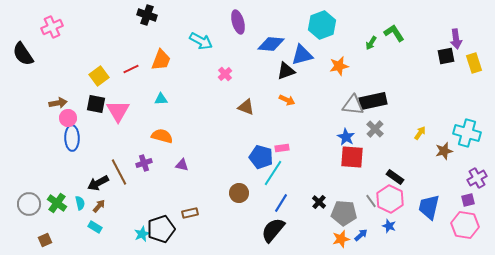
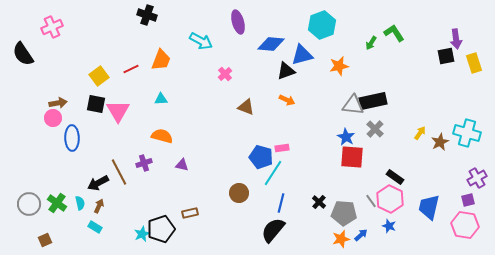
pink circle at (68, 118): moved 15 px left
brown star at (444, 151): moved 4 px left, 9 px up; rotated 12 degrees counterclockwise
blue line at (281, 203): rotated 18 degrees counterclockwise
brown arrow at (99, 206): rotated 16 degrees counterclockwise
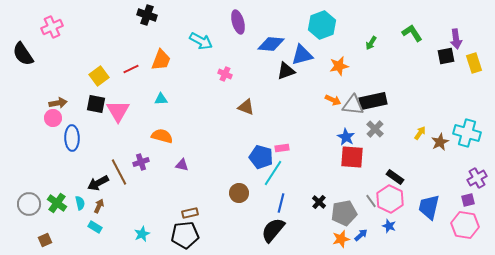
green L-shape at (394, 33): moved 18 px right
pink cross at (225, 74): rotated 24 degrees counterclockwise
orange arrow at (287, 100): moved 46 px right
purple cross at (144, 163): moved 3 px left, 1 px up
gray pentagon at (344, 213): rotated 15 degrees counterclockwise
black pentagon at (161, 229): moved 24 px right, 6 px down; rotated 12 degrees clockwise
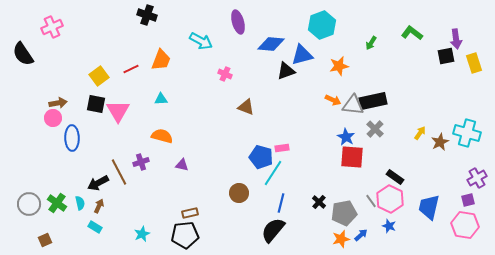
green L-shape at (412, 33): rotated 20 degrees counterclockwise
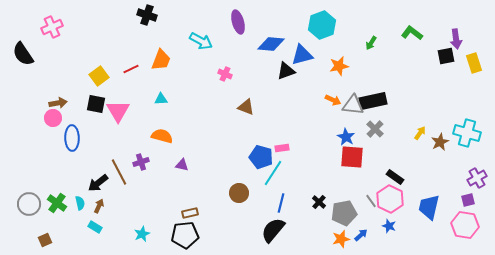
black arrow at (98, 183): rotated 10 degrees counterclockwise
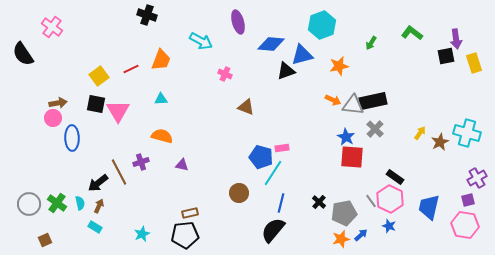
pink cross at (52, 27): rotated 30 degrees counterclockwise
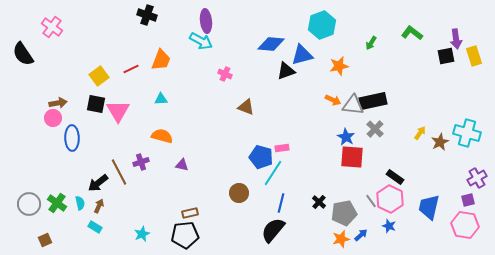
purple ellipse at (238, 22): moved 32 px left, 1 px up; rotated 10 degrees clockwise
yellow rectangle at (474, 63): moved 7 px up
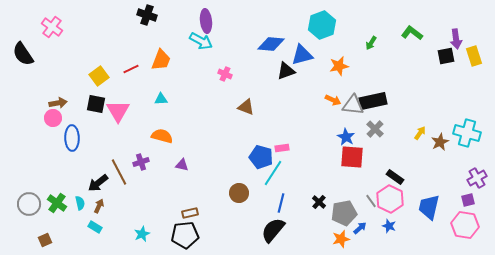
blue arrow at (361, 235): moved 1 px left, 7 px up
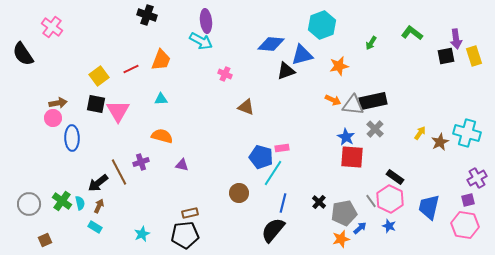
green cross at (57, 203): moved 5 px right, 2 px up
blue line at (281, 203): moved 2 px right
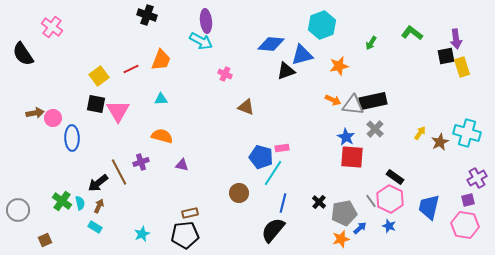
yellow rectangle at (474, 56): moved 12 px left, 11 px down
brown arrow at (58, 103): moved 23 px left, 10 px down
gray circle at (29, 204): moved 11 px left, 6 px down
